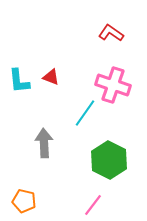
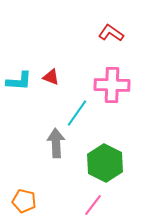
cyan L-shape: rotated 80 degrees counterclockwise
pink cross: moved 1 px left; rotated 16 degrees counterclockwise
cyan line: moved 8 px left
gray arrow: moved 12 px right
green hexagon: moved 4 px left, 3 px down
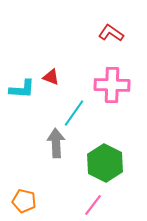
cyan L-shape: moved 3 px right, 8 px down
cyan line: moved 3 px left
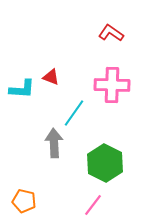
gray arrow: moved 2 px left
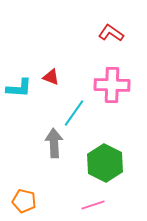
cyan L-shape: moved 3 px left, 1 px up
pink line: rotated 35 degrees clockwise
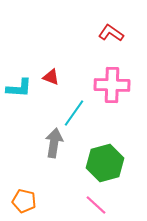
gray arrow: rotated 12 degrees clockwise
green hexagon: rotated 18 degrees clockwise
pink line: moved 3 px right; rotated 60 degrees clockwise
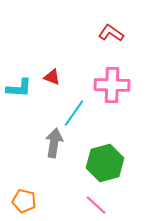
red triangle: moved 1 px right
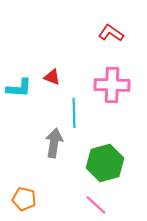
cyan line: rotated 36 degrees counterclockwise
orange pentagon: moved 2 px up
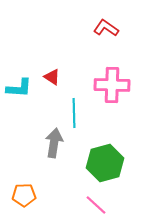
red L-shape: moved 5 px left, 5 px up
red triangle: rotated 12 degrees clockwise
orange pentagon: moved 4 px up; rotated 15 degrees counterclockwise
